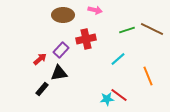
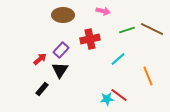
pink arrow: moved 8 px right, 1 px down
red cross: moved 4 px right
black triangle: moved 1 px right, 3 px up; rotated 48 degrees counterclockwise
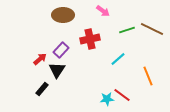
pink arrow: rotated 24 degrees clockwise
black triangle: moved 3 px left
red line: moved 3 px right
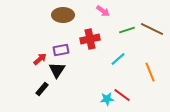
purple rectangle: rotated 35 degrees clockwise
orange line: moved 2 px right, 4 px up
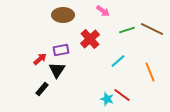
red cross: rotated 30 degrees counterclockwise
cyan line: moved 2 px down
cyan star: rotated 24 degrees clockwise
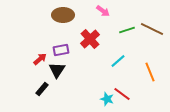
red line: moved 1 px up
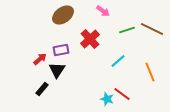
brown ellipse: rotated 35 degrees counterclockwise
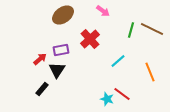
green line: moved 4 px right; rotated 56 degrees counterclockwise
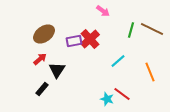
brown ellipse: moved 19 px left, 19 px down
purple rectangle: moved 13 px right, 9 px up
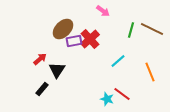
brown ellipse: moved 19 px right, 5 px up; rotated 10 degrees counterclockwise
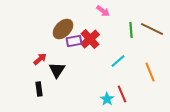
green line: rotated 21 degrees counterclockwise
black rectangle: moved 3 px left; rotated 48 degrees counterclockwise
red line: rotated 30 degrees clockwise
cyan star: rotated 16 degrees clockwise
